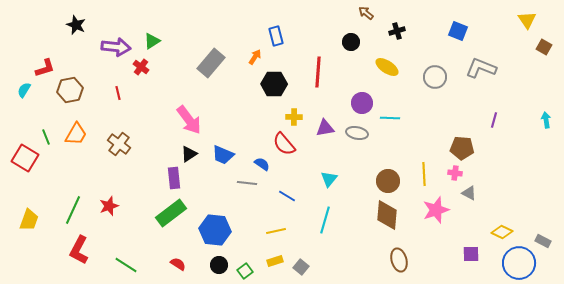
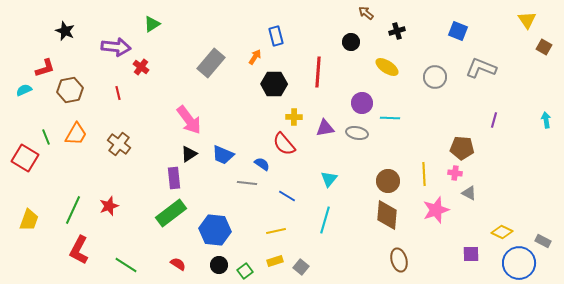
black star at (76, 25): moved 11 px left, 6 px down
green triangle at (152, 41): moved 17 px up
cyan semicircle at (24, 90): rotated 35 degrees clockwise
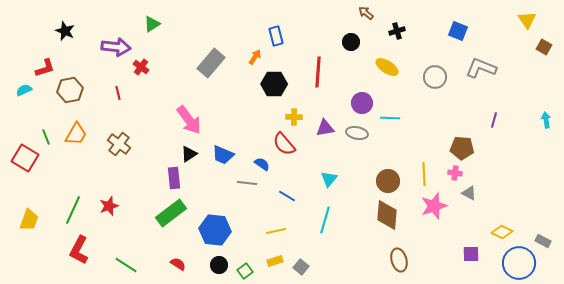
pink star at (436, 210): moved 2 px left, 4 px up
